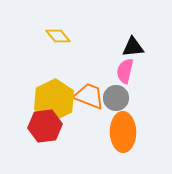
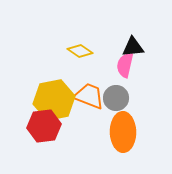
yellow diamond: moved 22 px right, 15 px down; rotated 15 degrees counterclockwise
pink semicircle: moved 6 px up
yellow hexagon: rotated 15 degrees clockwise
red hexagon: moved 1 px left
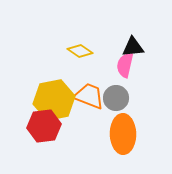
orange ellipse: moved 2 px down
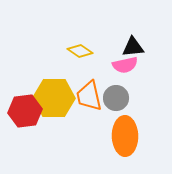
pink semicircle: rotated 115 degrees counterclockwise
orange trapezoid: rotated 124 degrees counterclockwise
yellow hexagon: moved 2 px up; rotated 12 degrees clockwise
red hexagon: moved 19 px left, 15 px up
orange ellipse: moved 2 px right, 2 px down
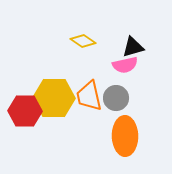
black triangle: rotated 10 degrees counterclockwise
yellow diamond: moved 3 px right, 10 px up
red hexagon: rotated 8 degrees clockwise
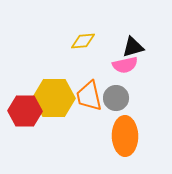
yellow diamond: rotated 40 degrees counterclockwise
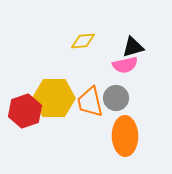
orange trapezoid: moved 1 px right, 6 px down
red hexagon: rotated 20 degrees counterclockwise
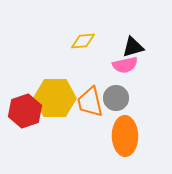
yellow hexagon: moved 1 px right
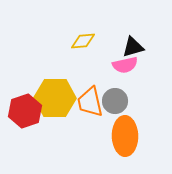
gray circle: moved 1 px left, 3 px down
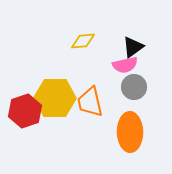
black triangle: rotated 20 degrees counterclockwise
gray circle: moved 19 px right, 14 px up
orange ellipse: moved 5 px right, 4 px up
